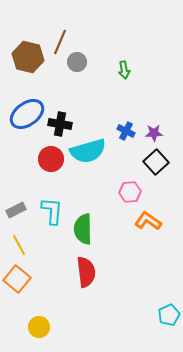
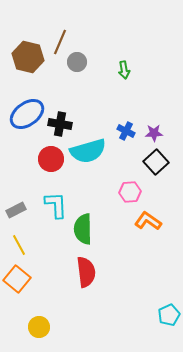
cyan L-shape: moved 4 px right, 6 px up; rotated 8 degrees counterclockwise
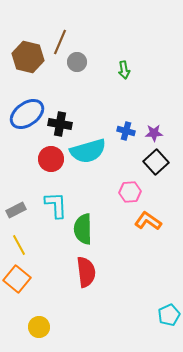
blue cross: rotated 12 degrees counterclockwise
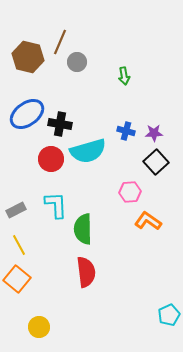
green arrow: moved 6 px down
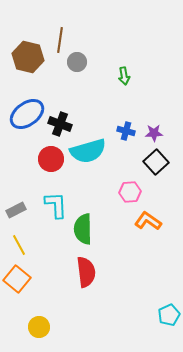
brown line: moved 2 px up; rotated 15 degrees counterclockwise
black cross: rotated 10 degrees clockwise
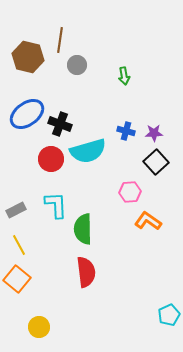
gray circle: moved 3 px down
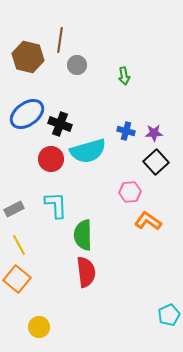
gray rectangle: moved 2 px left, 1 px up
green semicircle: moved 6 px down
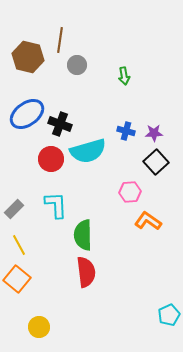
gray rectangle: rotated 18 degrees counterclockwise
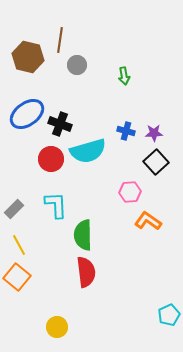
orange square: moved 2 px up
yellow circle: moved 18 px right
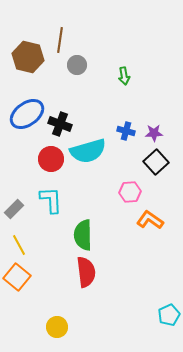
cyan L-shape: moved 5 px left, 5 px up
orange L-shape: moved 2 px right, 1 px up
